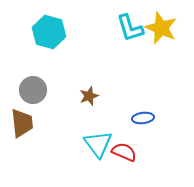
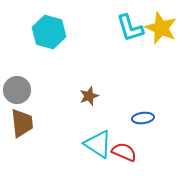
gray circle: moved 16 px left
cyan triangle: rotated 20 degrees counterclockwise
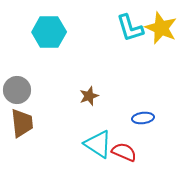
cyan hexagon: rotated 16 degrees counterclockwise
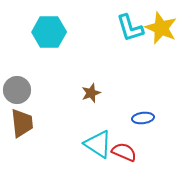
brown star: moved 2 px right, 3 px up
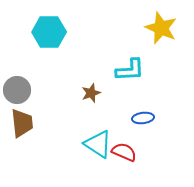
cyan L-shape: moved 42 px down; rotated 76 degrees counterclockwise
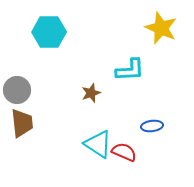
blue ellipse: moved 9 px right, 8 px down
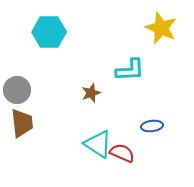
red semicircle: moved 2 px left, 1 px down
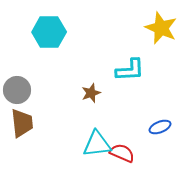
blue ellipse: moved 8 px right, 1 px down; rotated 15 degrees counterclockwise
cyan triangle: moved 1 px left; rotated 40 degrees counterclockwise
